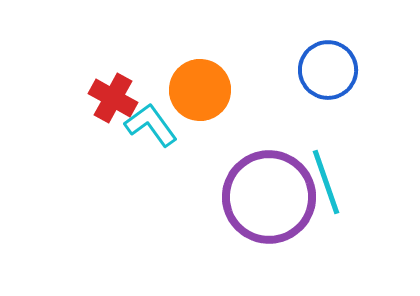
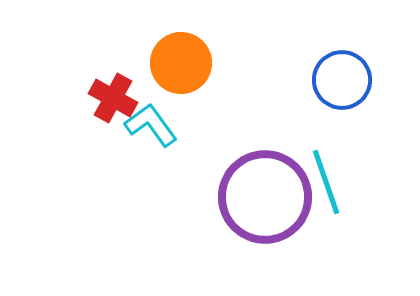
blue circle: moved 14 px right, 10 px down
orange circle: moved 19 px left, 27 px up
purple circle: moved 4 px left
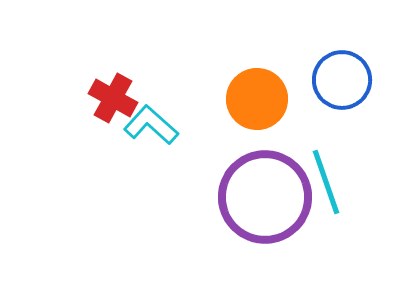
orange circle: moved 76 px right, 36 px down
cyan L-shape: rotated 12 degrees counterclockwise
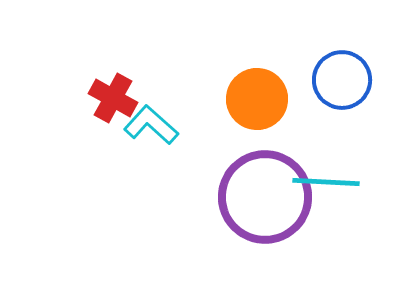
cyan line: rotated 68 degrees counterclockwise
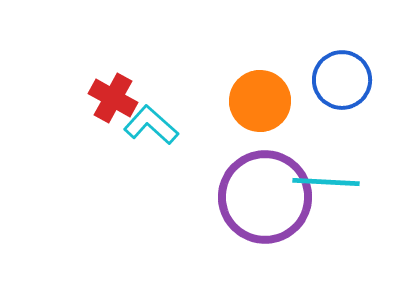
orange circle: moved 3 px right, 2 px down
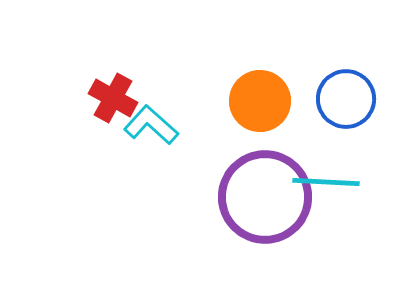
blue circle: moved 4 px right, 19 px down
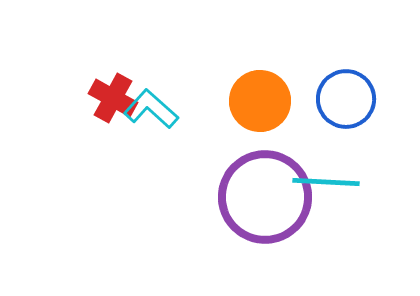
cyan L-shape: moved 16 px up
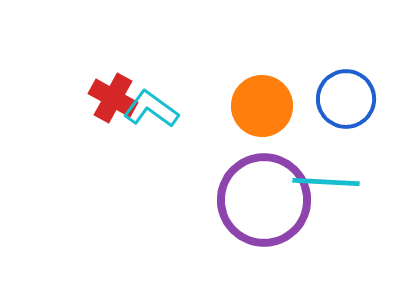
orange circle: moved 2 px right, 5 px down
cyan L-shape: rotated 6 degrees counterclockwise
purple circle: moved 1 px left, 3 px down
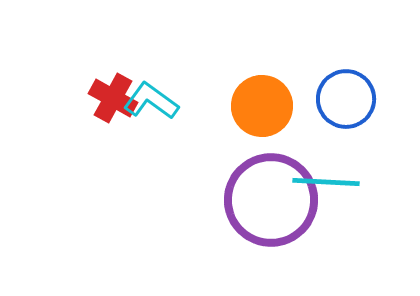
cyan L-shape: moved 8 px up
purple circle: moved 7 px right
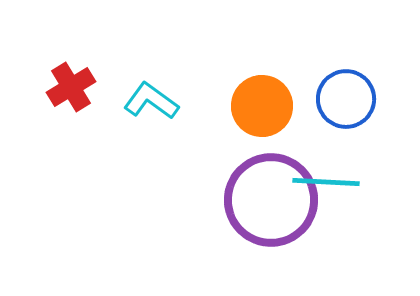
red cross: moved 42 px left, 11 px up; rotated 30 degrees clockwise
